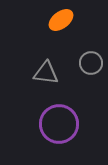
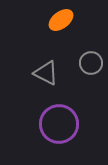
gray triangle: rotated 20 degrees clockwise
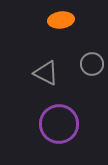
orange ellipse: rotated 30 degrees clockwise
gray circle: moved 1 px right, 1 px down
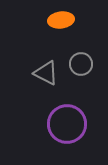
gray circle: moved 11 px left
purple circle: moved 8 px right
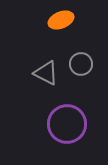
orange ellipse: rotated 15 degrees counterclockwise
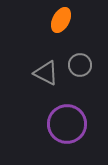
orange ellipse: rotated 40 degrees counterclockwise
gray circle: moved 1 px left, 1 px down
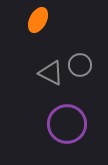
orange ellipse: moved 23 px left
gray triangle: moved 5 px right
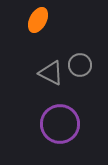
purple circle: moved 7 px left
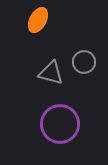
gray circle: moved 4 px right, 3 px up
gray triangle: rotated 12 degrees counterclockwise
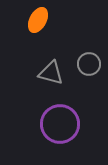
gray circle: moved 5 px right, 2 px down
